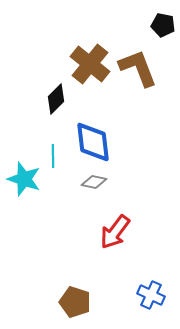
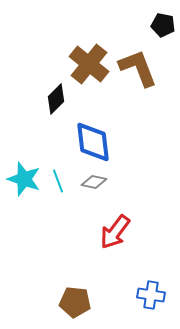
brown cross: moved 1 px left
cyan line: moved 5 px right, 25 px down; rotated 20 degrees counterclockwise
blue cross: rotated 16 degrees counterclockwise
brown pentagon: rotated 12 degrees counterclockwise
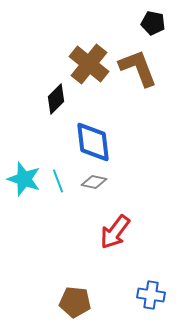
black pentagon: moved 10 px left, 2 px up
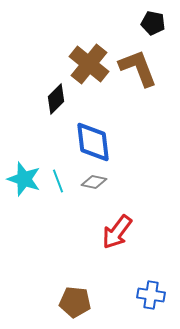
red arrow: moved 2 px right
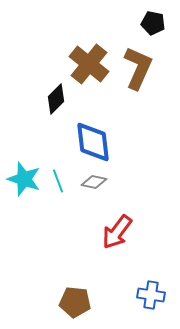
brown L-shape: rotated 45 degrees clockwise
